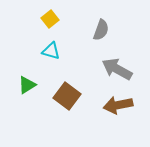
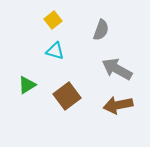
yellow square: moved 3 px right, 1 px down
cyan triangle: moved 4 px right
brown square: rotated 16 degrees clockwise
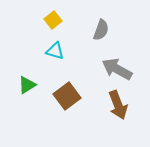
brown arrow: rotated 100 degrees counterclockwise
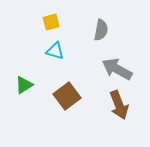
yellow square: moved 2 px left, 2 px down; rotated 24 degrees clockwise
gray semicircle: rotated 10 degrees counterclockwise
green triangle: moved 3 px left
brown arrow: moved 1 px right
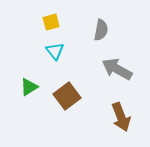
cyan triangle: rotated 36 degrees clockwise
green triangle: moved 5 px right, 2 px down
brown arrow: moved 2 px right, 12 px down
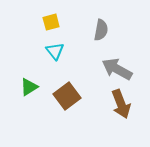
brown arrow: moved 13 px up
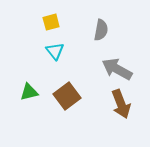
green triangle: moved 5 px down; rotated 18 degrees clockwise
